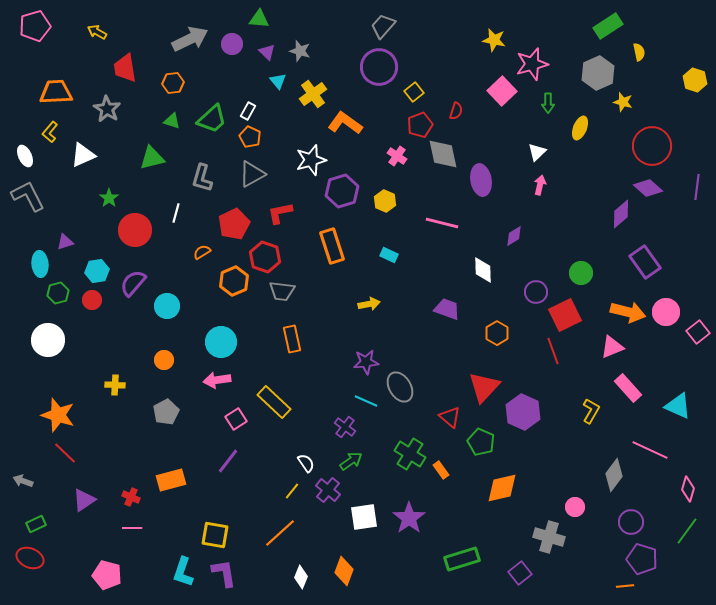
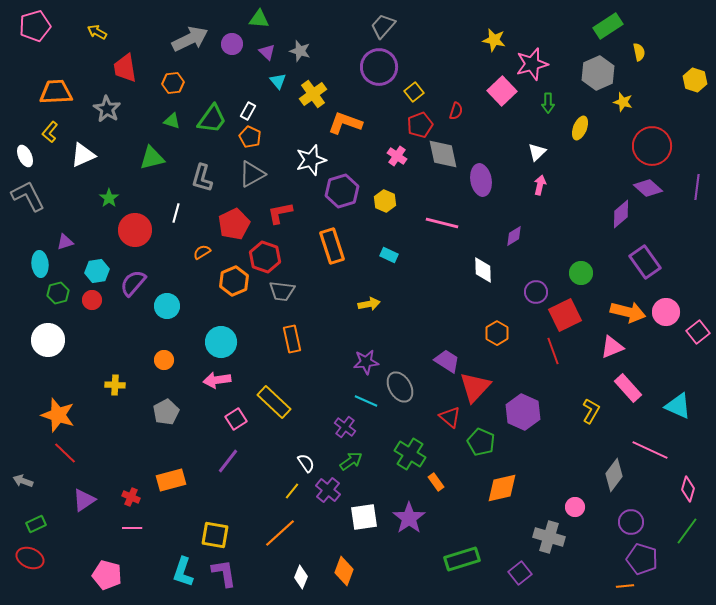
green trapezoid at (212, 119): rotated 12 degrees counterclockwise
orange L-shape at (345, 123): rotated 16 degrees counterclockwise
purple trapezoid at (447, 309): moved 52 px down; rotated 12 degrees clockwise
red triangle at (484, 387): moved 9 px left
orange rectangle at (441, 470): moved 5 px left, 12 px down
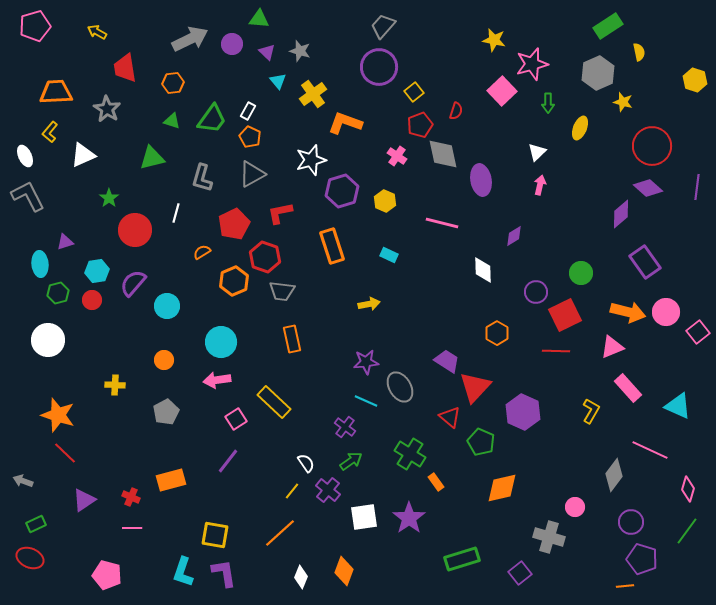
red line at (553, 351): moved 3 px right; rotated 68 degrees counterclockwise
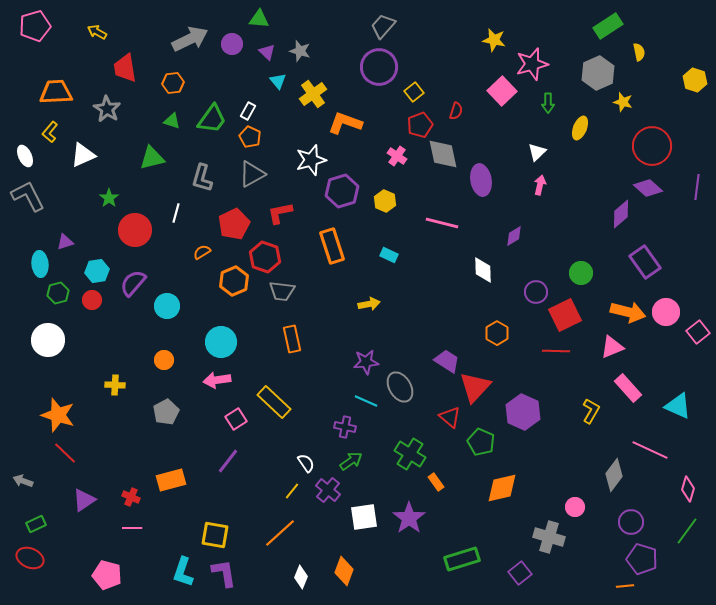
purple cross at (345, 427): rotated 25 degrees counterclockwise
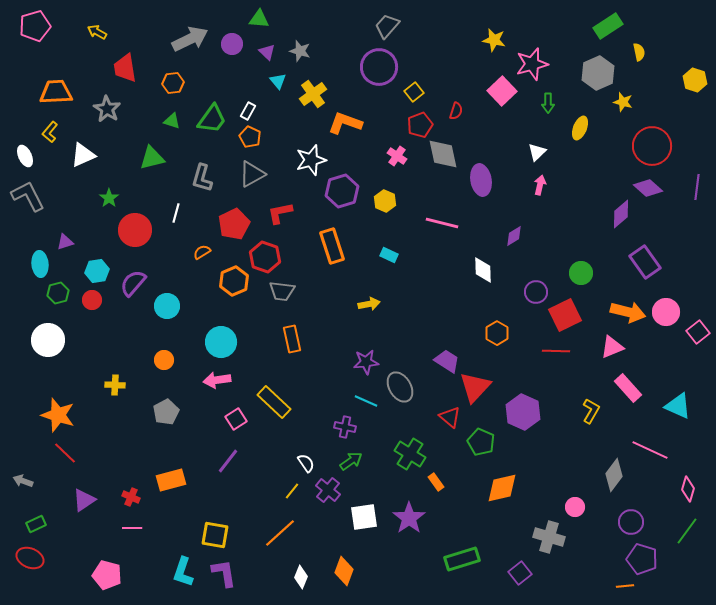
gray trapezoid at (383, 26): moved 4 px right
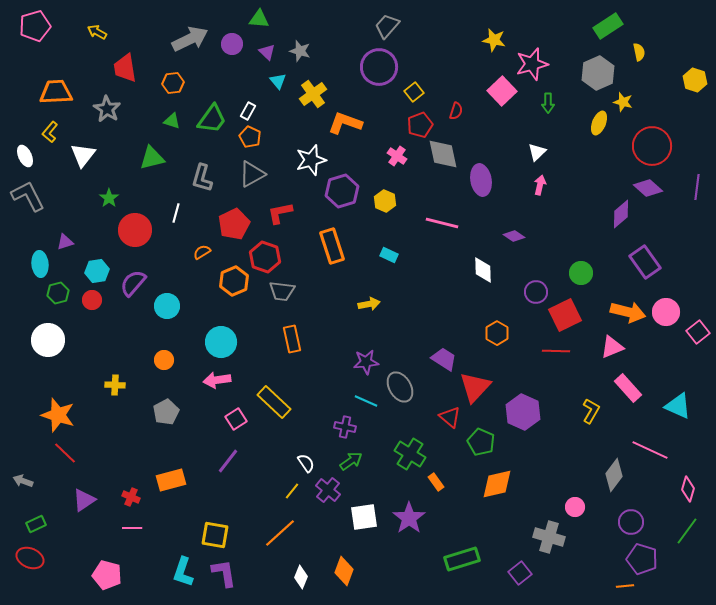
yellow ellipse at (580, 128): moved 19 px right, 5 px up
white triangle at (83, 155): rotated 28 degrees counterclockwise
purple diamond at (514, 236): rotated 65 degrees clockwise
purple trapezoid at (447, 361): moved 3 px left, 2 px up
orange diamond at (502, 488): moved 5 px left, 4 px up
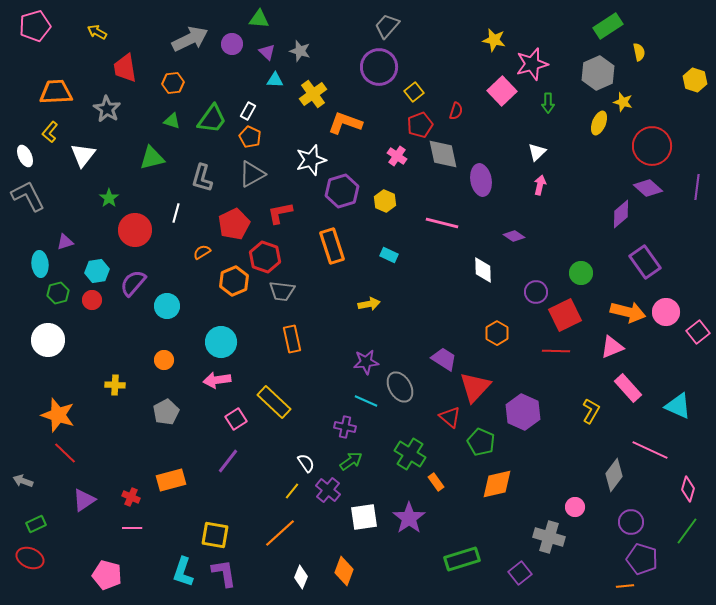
cyan triangle at (278, 81): moved 3 px left, 1 px up; rotated 48 degrees counterclockwise
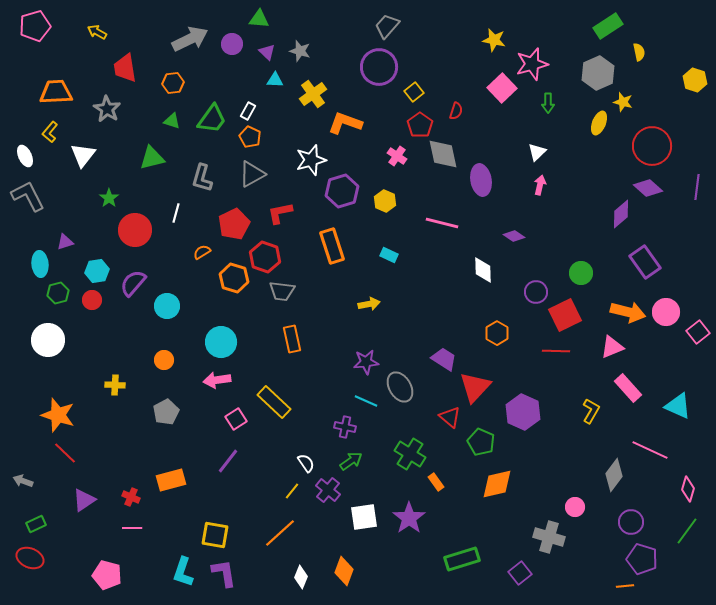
pink square at (502, 91): moved 3 px up
red pentagon at (420, 125): rotated 15 degrees counterclockwise
orange hexagon at (234, 281): moved 3 px up; rotated 20 degrees counterclockwise
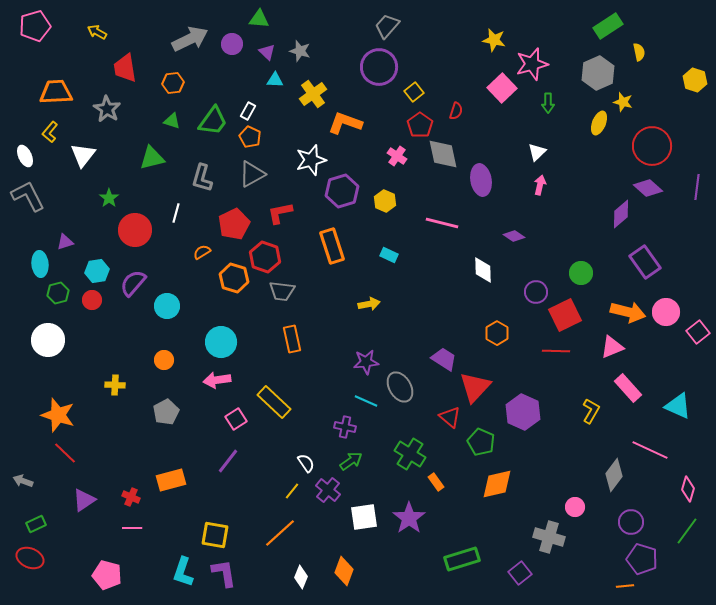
green trapezoid at (212, 119): moved 1 px right, 2 px down
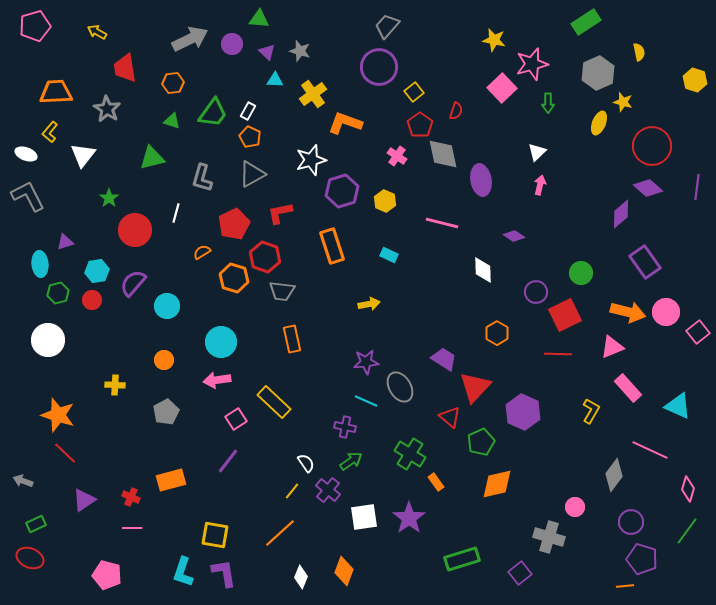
green rectangle at (608, 26): moved 22 px left, 4 px up
green trapezoid at (213, 121): moved 8 px up
white ellipse at (25, 156): moved 1 px right, 2 px up; rotated 45 degrees counterclockwise
red line at (556, 351): moved 2 px right, 3 px down
green pentagon at (481, 442): rotated 24 degrees clockwise
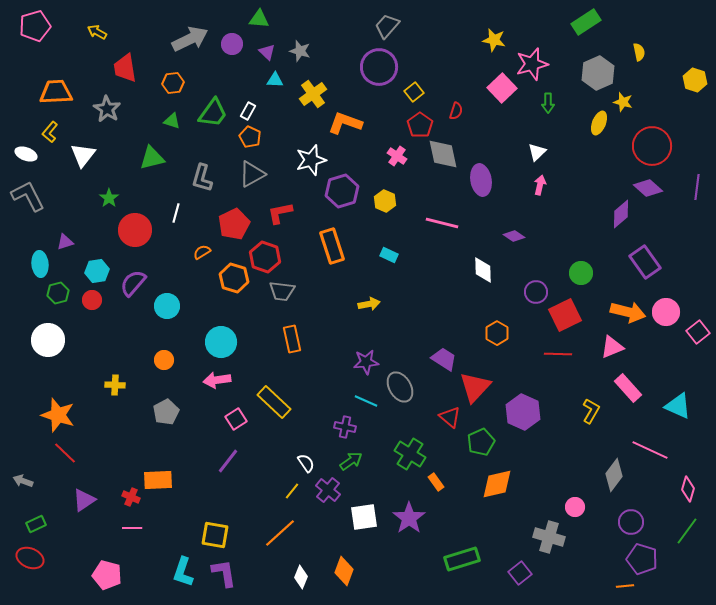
orange rectangle at (171, 480): moved 13 px left; rotated 12 degrees clockwise
